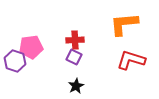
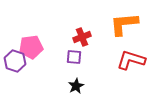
red cross: moved 7 px right, 3 px up; rotated 18 degrees counterclockwise
purple square: rotated 21 degrees counterclockwise
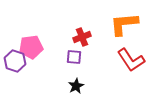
red L-shape: rotated 140 degrees counterclockwise
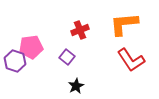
red cross: moved 2 px left, 7 px up
purple square: moved 7 px left; rotated 35 degrees clockwise
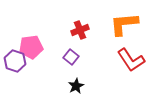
purple square: moved 4 px right
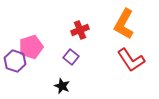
orange L-shape: rotated 56 degrees counterclockwise
pink pentagon: rotated 10 degrees counterclockwise
black star: moved 14 px left; rotated 21 degrees counterclockwise
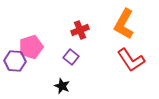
purple hexagon: rotated 15 degrees counterclockwise
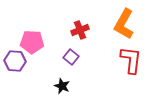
pink pentagon: moved 1 px right, 5 px up; rotated 20 degrees clockwise
red L-shape: rotated 140 degrees counterclockwise
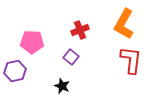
purple hexagon: moved 10 px down; rotated 15 degrees counterclockwise
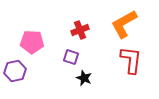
orange L-shape: rotated 32 degrees clockwise
purple square: rotated 21 degrees counterclockwise
black star: moved 22 px right, 8 px up
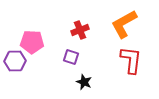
purple hexagon: moved 10 px up; rotated 10 degrees clockwise
black star: moved 4 px down
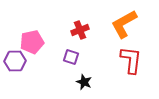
pink pentagon: rotated 15 degrees counterclockwise
